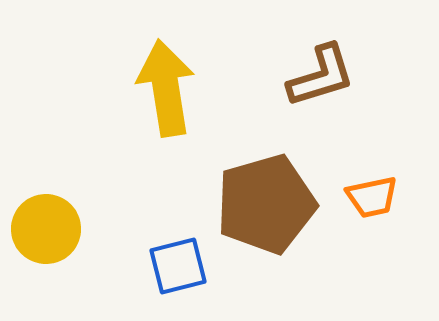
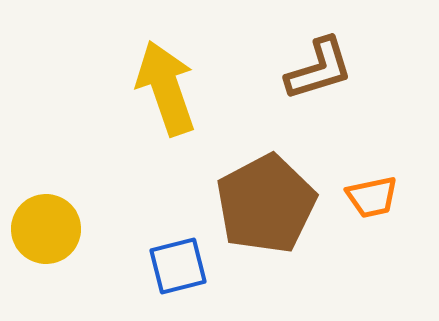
brown L-shape: moved 2 px left, 7 px up
yellow arrow: rotated 10 degrees counterclockwise
brown pentagon: rotated 12 degrees counterclockwise
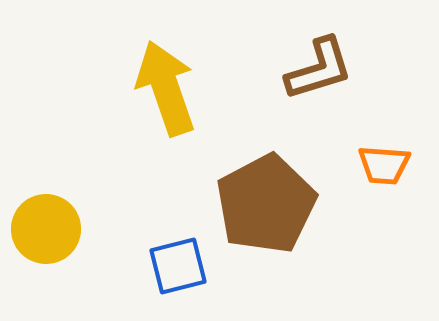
orange trapezoid: moved 12 px right, 32 px up; rotated 16 degrees clockwise
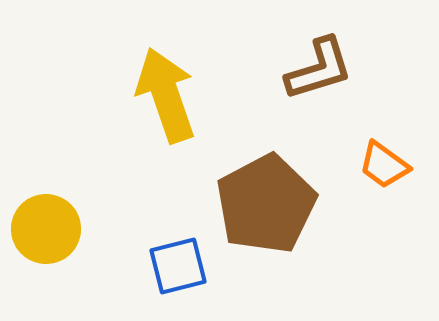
yellow arrow: moved 7 px down
orange trapezoid: rotated 32 degrees clockwise
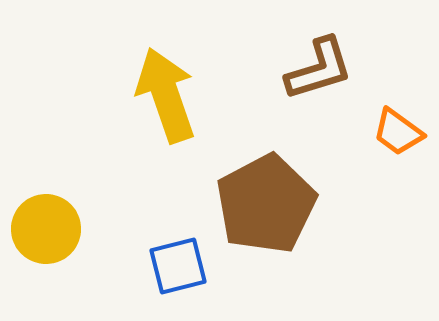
orange trapezoid: moved 14 px right, 33 px up
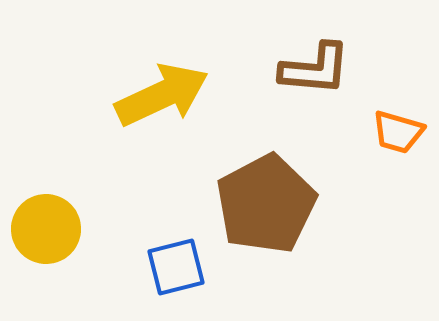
brown L-shape: moved 4 px left; rotated 22 degrees clockwise
yellow arrow: moved 4 px left; rotated 84 degrees clockwise
orange trapezoid: rotated 20 degrees counterclockwise
blue square: moved 2 px left, 1 px down
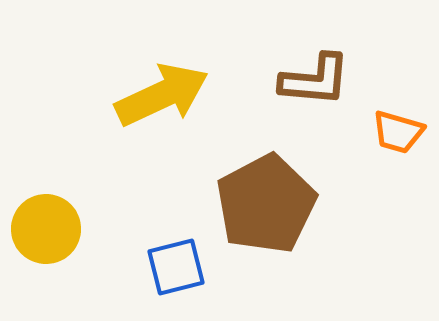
brown L-shape: moved 11 px down
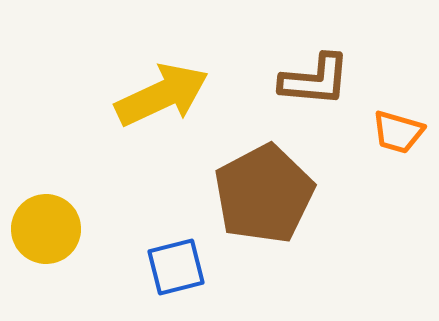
brown pentagon: moved 2 px left, 10 px up
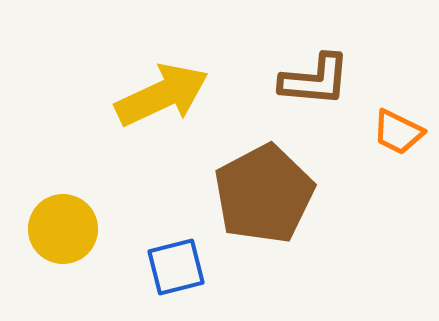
orange trapezoid: rotated 10 degrees clockwise
yellow circle: moved 17 px right
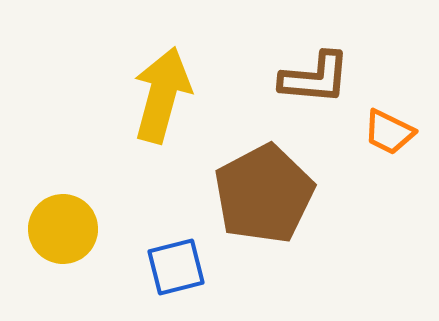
brown L-shape: moved 2 px up
yellow arrow: rotated 50 degrees counterclockwise
orange trapezoid: moved 9 px left
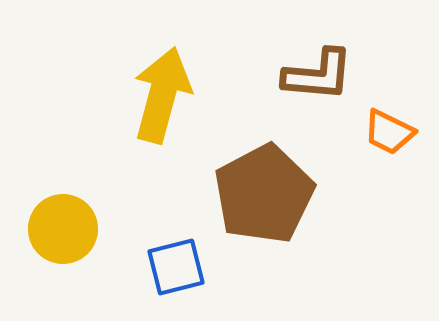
brown L-shape: moved 3 px right, 3 px up
